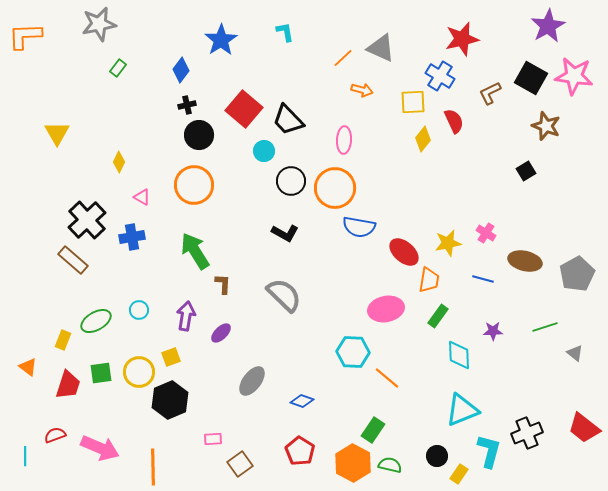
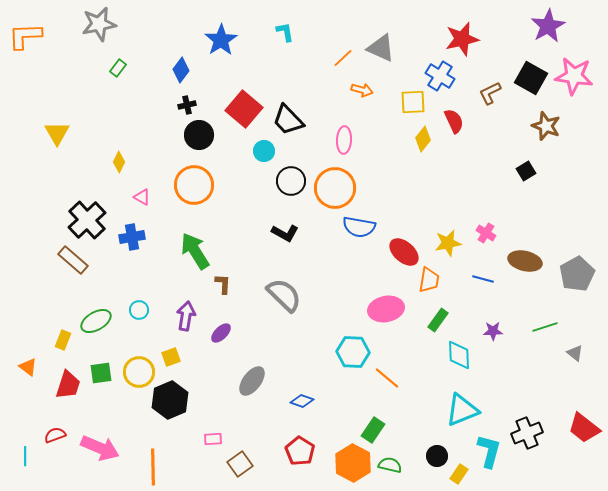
green rectangle at (438, 316): moved 4 px down
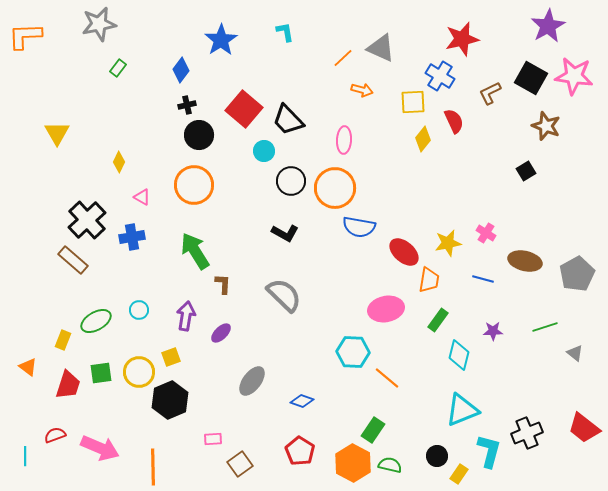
cyan diamond at (459, 355): rotated 16 degrees clockwise
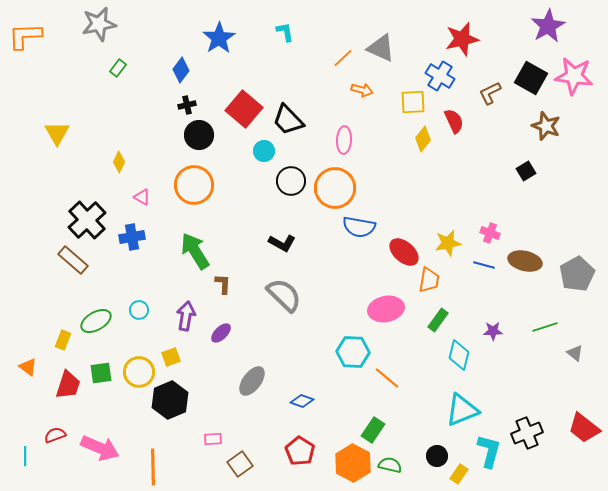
blue star at (221, 40): moved 2 px left, 2 px up
black L-shape at (285, 233): moved 3 px left, 10 px down
pink cross at (486, 233): moved 4 px right; rotated 12 degrees counterclockwise
blue line at (483, 279): moved 1 px right, 14 px up
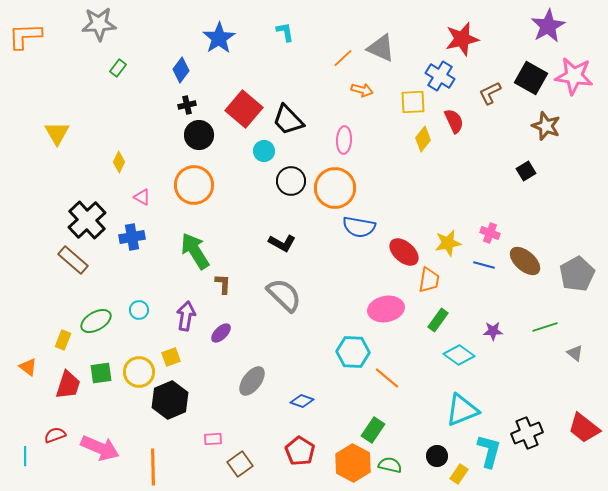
gray star at (99, 24): rotated 8 degrees clockwise
brown ellipse at (525, 261): rotated 28 degrees clockwise
cyan diamond at (459, 355): rotated 68 degrees counterclockwise
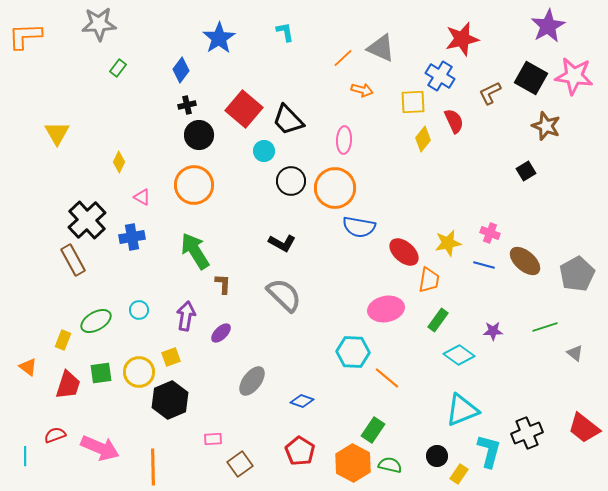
brown rectangle at (73, 260): rotated 20 degrees clockwise
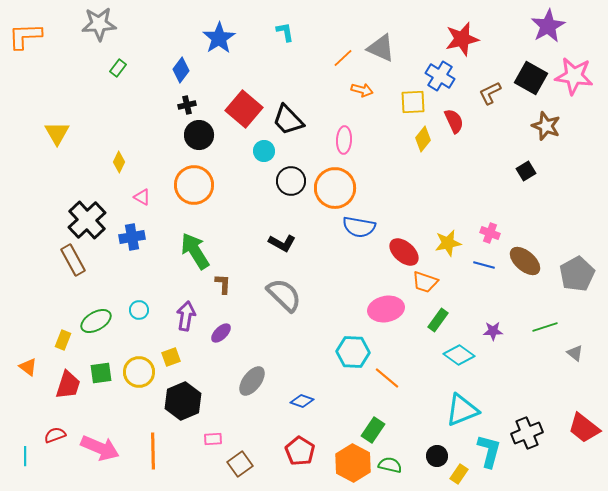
orange trapezoid at (429, 280): moved 4 px left, 2 px down; rotated 100 degrees clockwise
black hexagon at (170, 400): moved 13 px right, 1 px down
orange line at (153, 467): moved 16 px up
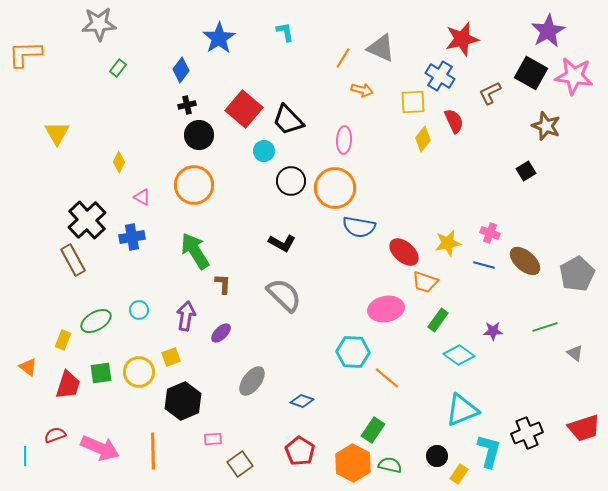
purple star at (548, 26): moved 5 px down
orange L-shape at (25, 36): moved 18 px down
orange line at (343, 58): rotated 15 degrees counterclockwise
black square at (531, 78): moved 5 px up
red trapezoid at (584, 428): rotated 56 degrees counterclockwise
